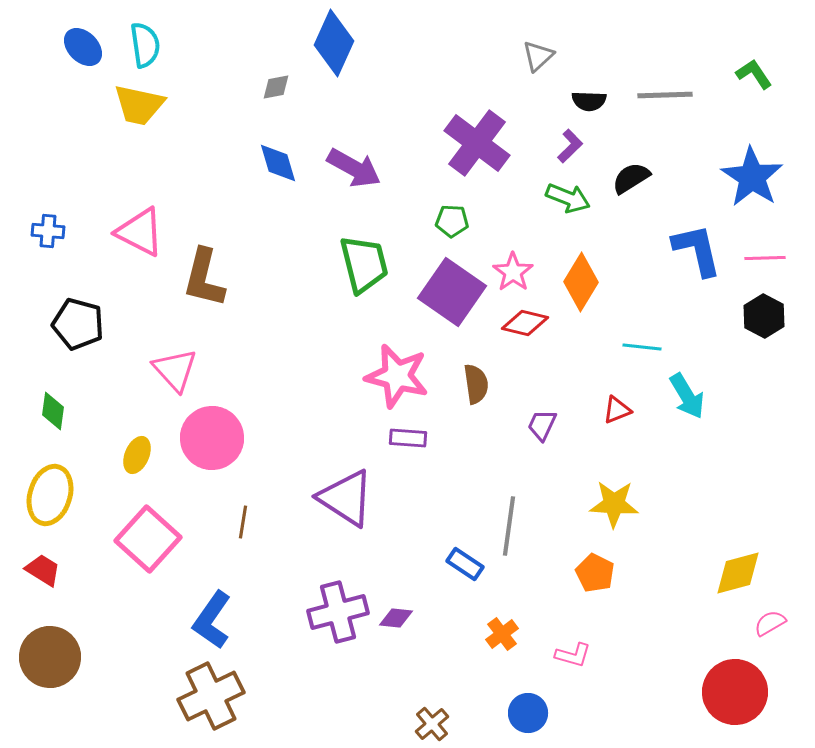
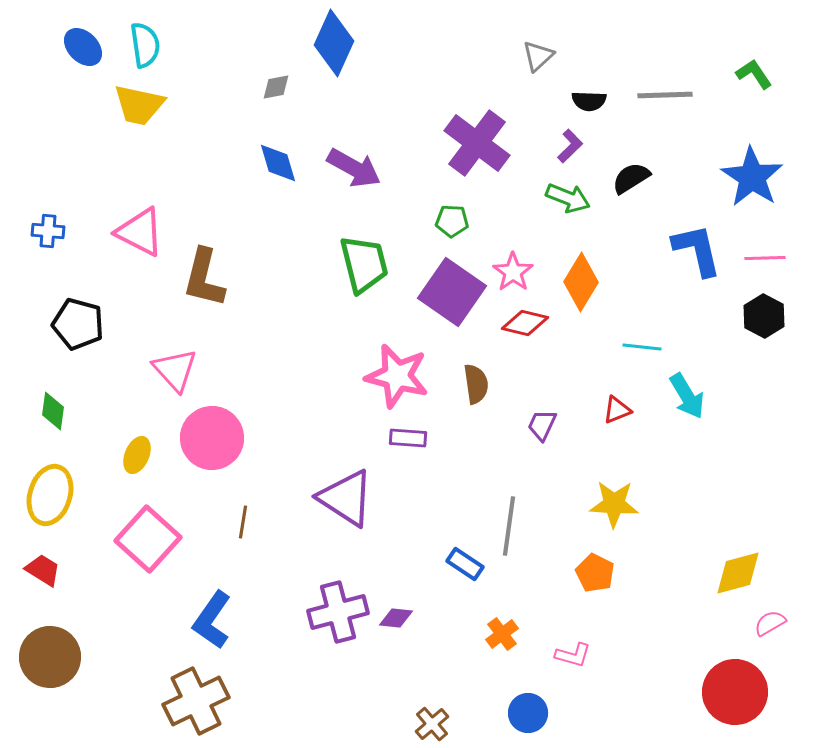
brown cross at (211, 696): moved 15 px left, 5 px down
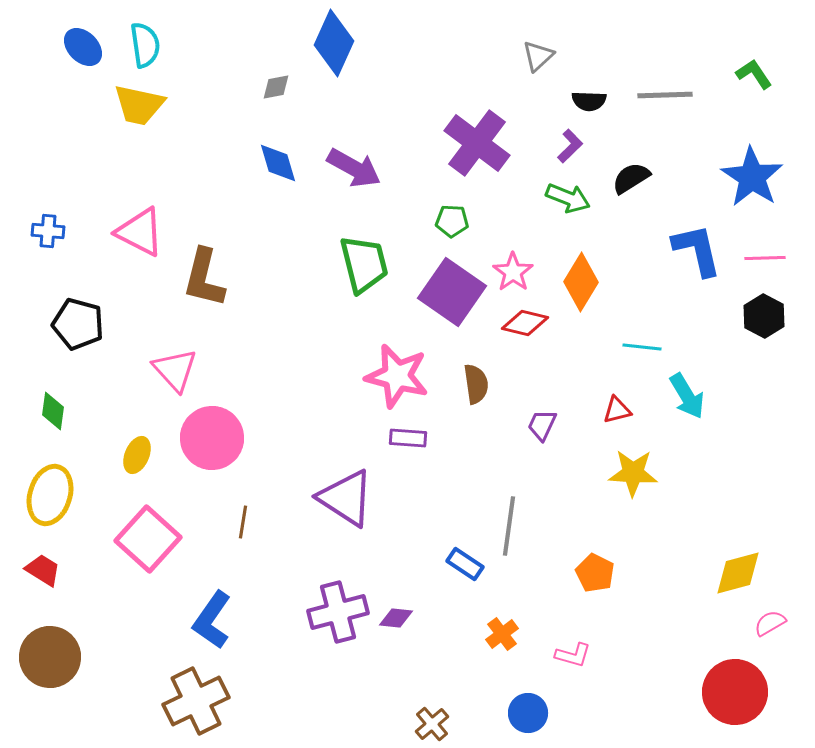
red triangle at (617, 410): rotated 8 degrees clockwise
yellow star at (614, 504): moved 19 px right, 31 px up
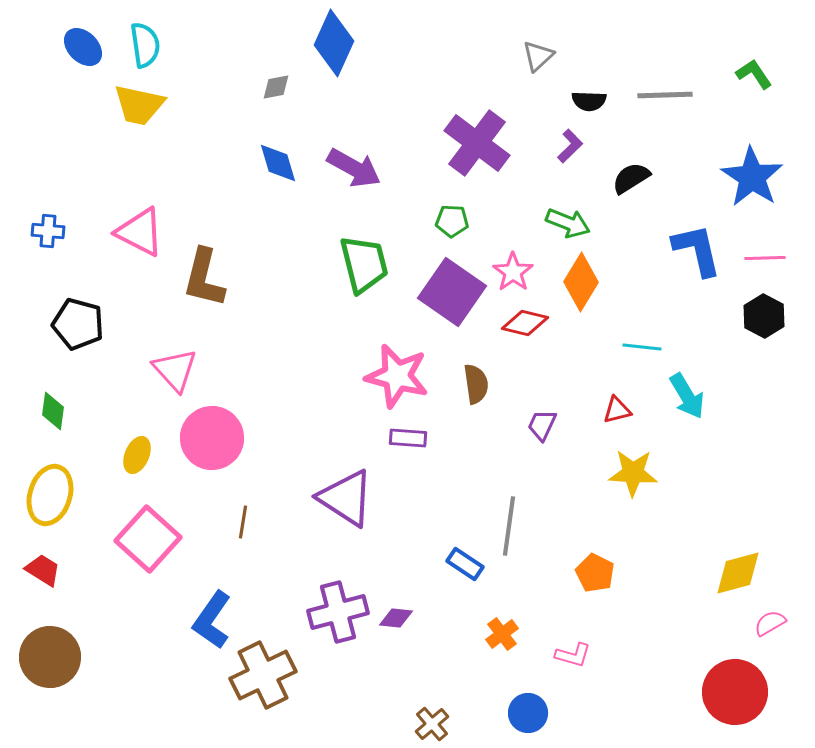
green arrow at (568, 198): moved 25 px down
brown cross at (196, 701): moved 67 px right, 26 px up
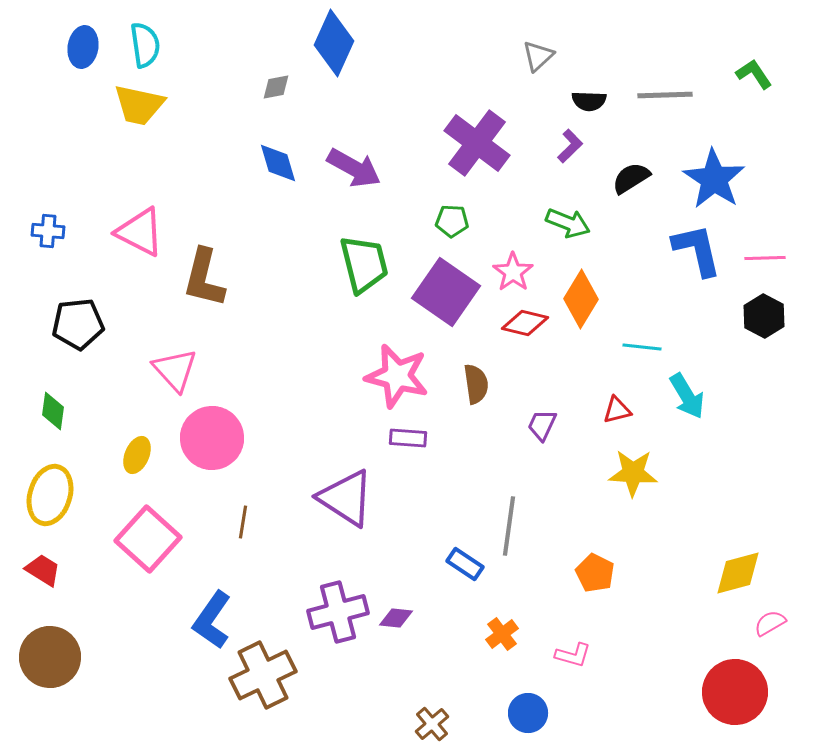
blue ellipse at (83, 47): rotated 54 degrees clockwise
blue star at (752, 177): moved 38 px left, 2 px down
orange diamond at (581, 282): moved 17 px down
purple square at (452, 292): moved 6 px left
black pentagon at (78, 324): rotated 21 degrees counterclockwise
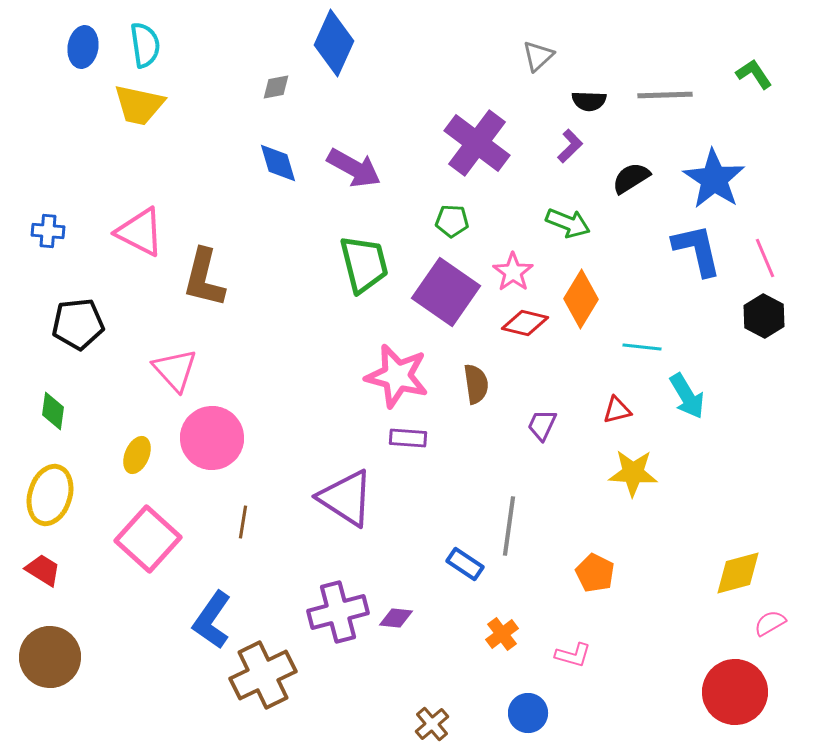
pink line at (765, 258): rotated 69 degrees clockwise
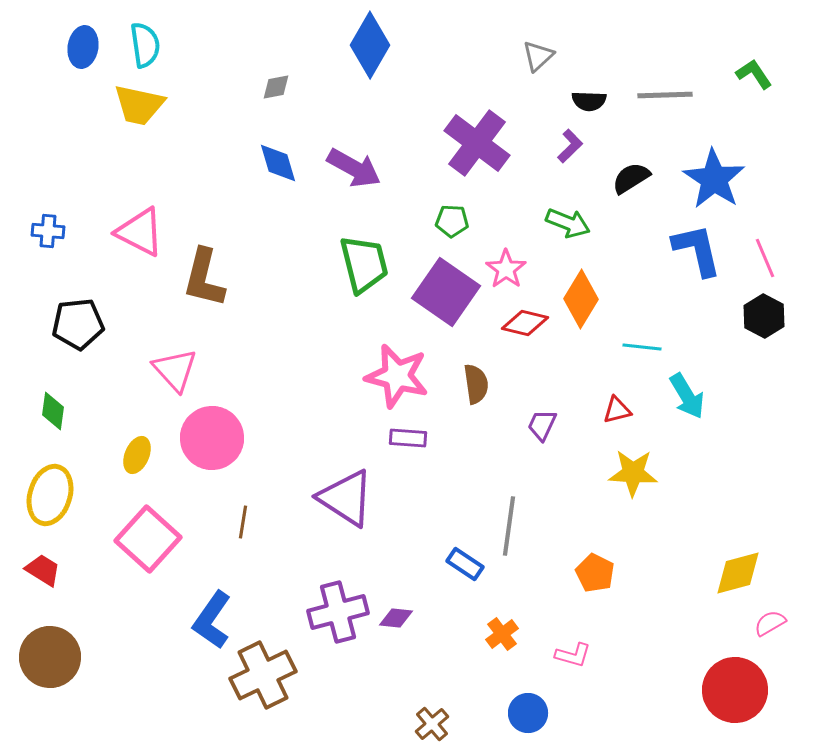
blue diamond at (334, 43): moved 36 px right, 2 px down; rotated 6 degrees clockwise
pink star at (513, 272): moved 7 px left, 3 px up
red circle at (735, 692): moved 2 px up
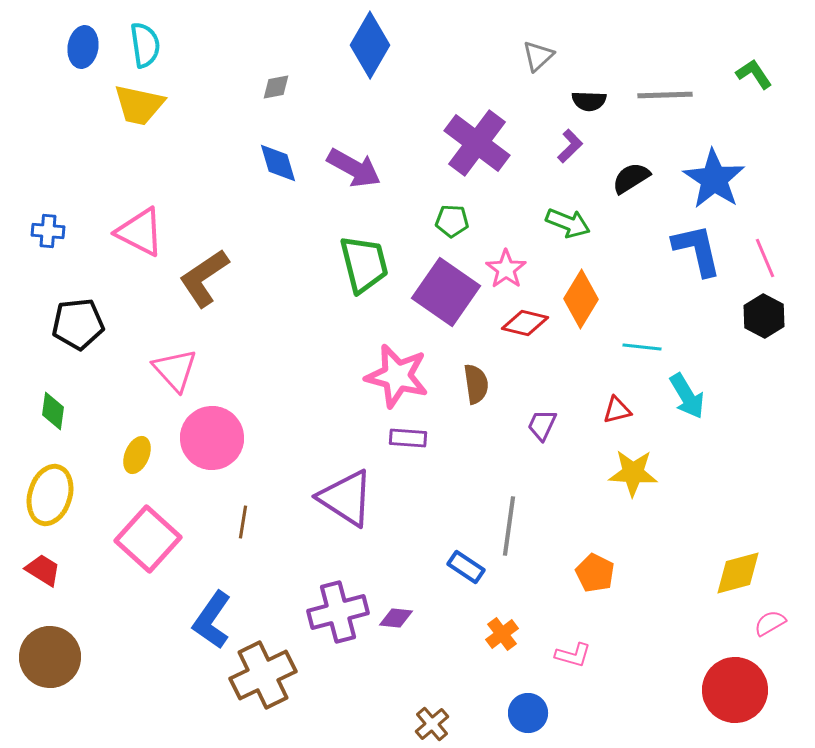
brown L-shape at (204, 278): rotated 42 degrees clockwise
blue rectangle at (465, 564): moved 1 px right, 3 px down
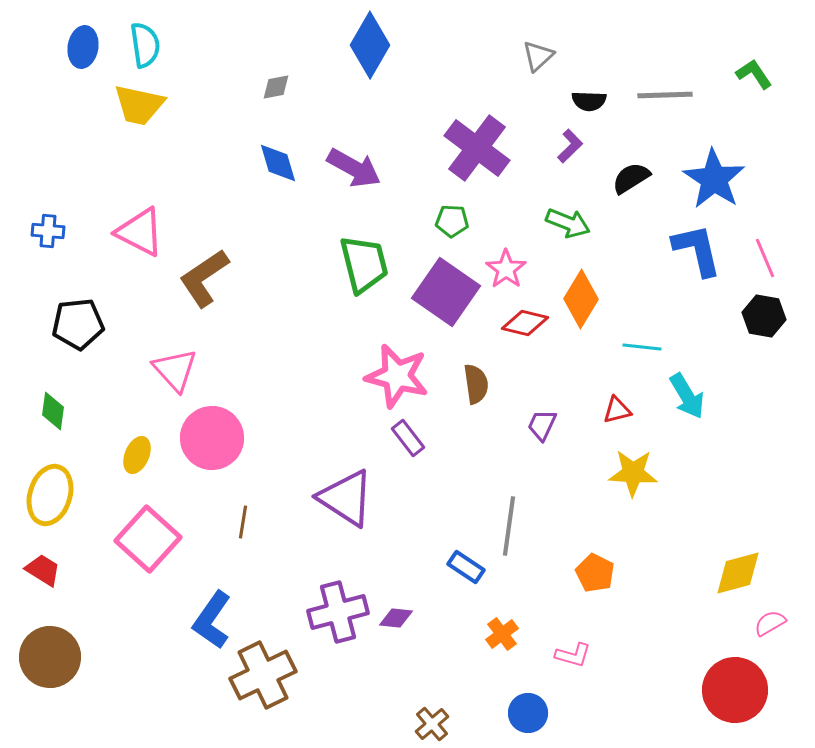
purple cross at (477, 143): moved 5 px down
black hexagon at (764, 316): rotated 18 degrees counterclockwise
purple rectangle at (408, 438): rotated 48 degrees clockwise
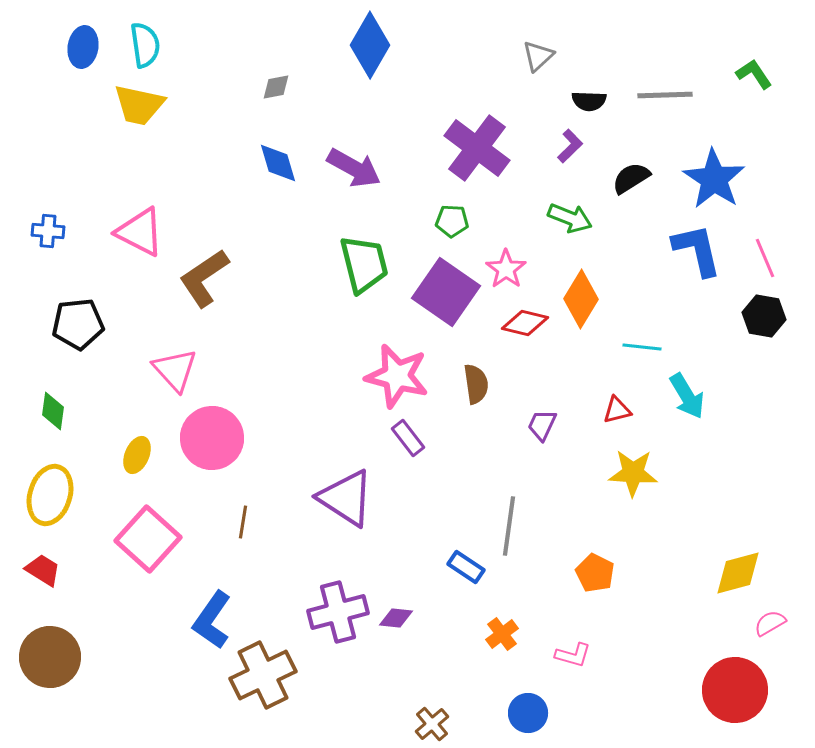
green arrow at (568, 223): moved 2 px right, 5 px up
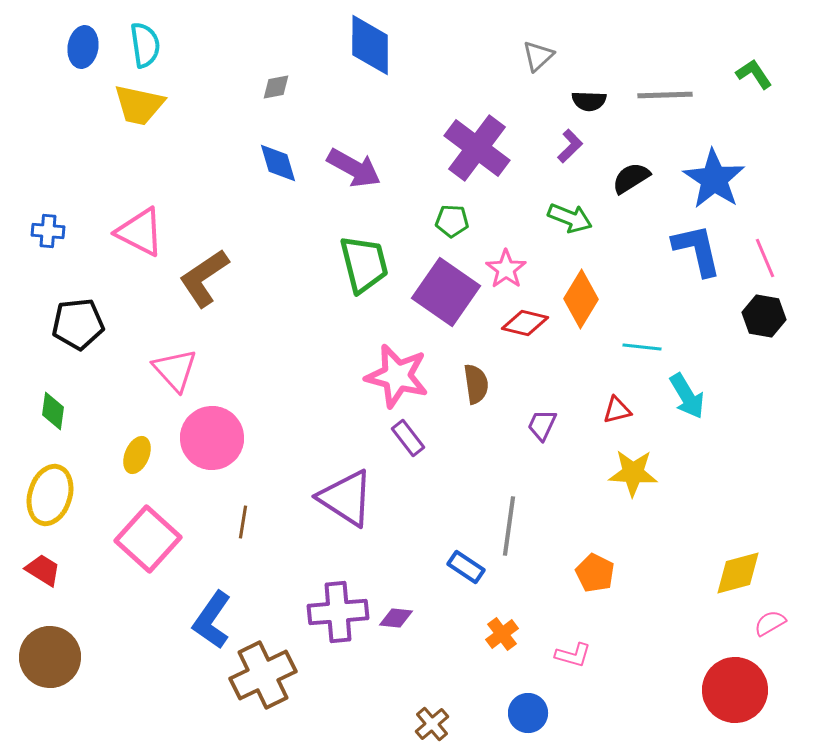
blue diamond at (370, 45): rotated 30 degrees counterclockwise
purple cross at (338, 612): rotated 10 degrees clockwise
